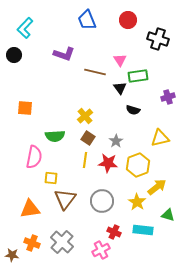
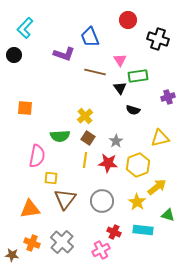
blue trapezoid: moved 3 px right, 17 px down
green semicircle: moved 5 px right
pink semicircle: moved 3 px right, 1 px up
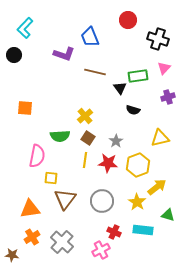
pink triangle: moved 44 px right, 8 px down; rotated 16 degrees clockwise
orange cross: moved 6 px up; rotated 35 degrees clockwise
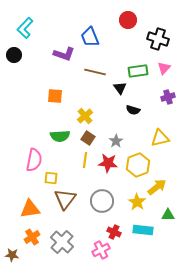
green rectangle: moved 5 px up
orange square: moved 30 px right, 12 px up
pink semicircle: moved 3 px left, 4 px down
green triangle: rotated 16 degrees counterclockwise
